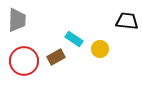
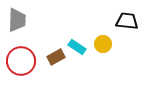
cyan rectangle: moved 3 px right, 8 px down
yellow circle: moved 3 px right, 5 px up
red circle: moved 3 px left
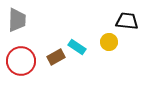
yellow circle: moved 6 px right, 2 px up
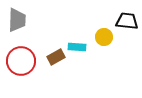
yellow circle: moved 5 px left, 5 px up
cyan rectangle: rotated 30 degrees counterclockwise
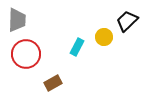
black trapezoid: rotated 50 degrees counterclockwise
cyan rectangle: rotated 66 degrees counterclockwise
brown rectangle: moved 3 px left, 26 px down
red circle: moved 5 px right, 7 px up
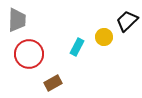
red circle: moved 3 px right
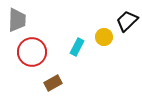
red circle: moved 3 px right, 2 px up
